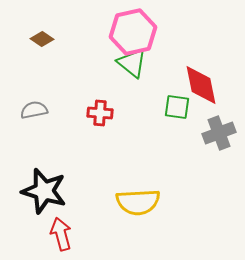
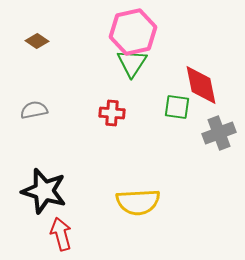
brown diamond: moved 5 px left, 2 px down
green triangle: rotated 24 degrees clockwise
red cross: moved 12 px right
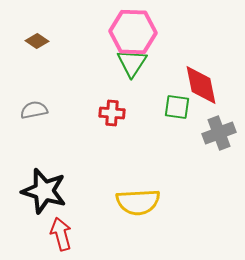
pink hexagon: rotated 15 degrees clockwise
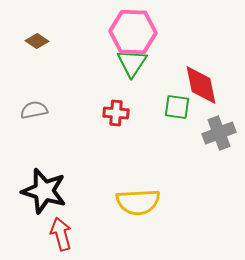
red cross: moved 4 px right
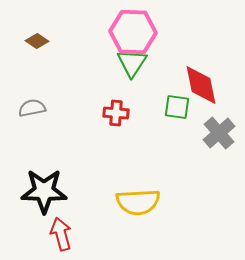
gray semicircle: moved 2 px left, 2 px up
gray cross: rotated 20 degrees counterclockwise
black star: rotated 15 degrees counterclockwise
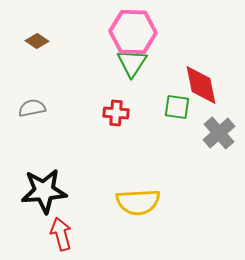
black star: rotated 6 degrees counterclockwise
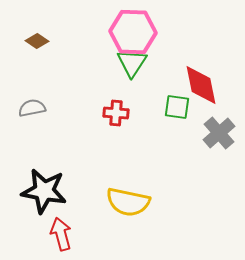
black star: rotated 15 degrees clockwise
yellow semicircle: moved 10 px left; rotated 15 degrees clockwise
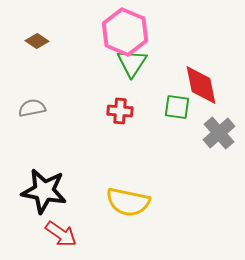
pink hexagon: moved 8 px left; rotated 21 degrees clockwise
red cross: moved 4 px right, 2 px up
red arrow: rotated 140 degrees clockwise
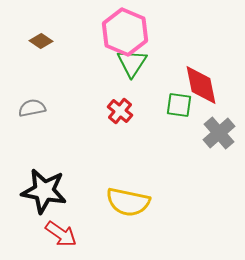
brown diamond: moved 4 px right
green square: moved 2 px right, 2 px up
red cross: rotated 35 degrees clockwise
